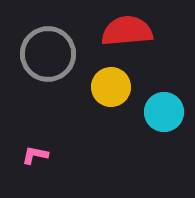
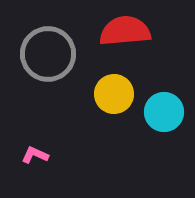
red semicircle: moved 2 px left
yellow circle: moved 3 px right, 7 px down
pink L-shape: rotated 12 degrees clockwise
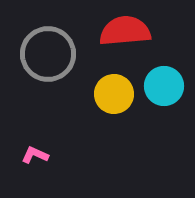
cyan circle: moved 26 px up
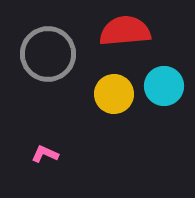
pink L-shape: moved 10 px right, 1 px up
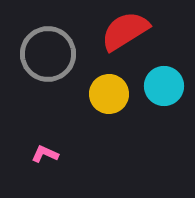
red semicircle: rotated 27 degrees counterclockwise
yellow circle: moved 5 px left
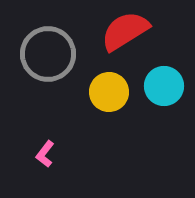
yellow circle: moved 2 px up
pink L-shape: rotated 76 degrees counterclockwise
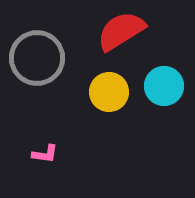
red semicircle: moved 4 px left
gray circle: moved 11 px left, 4 px down
pink L-shape: rotated 120 degrees counterclockwise
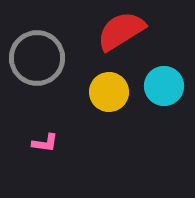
pink L-shape: moved 11 px up
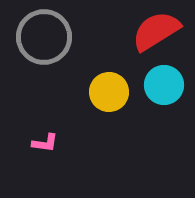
red semicircle: moved 35 px right
gray circle: moved 7 px right, 21 px up
cyan circle: moved 1 px up
